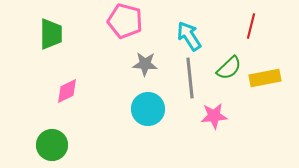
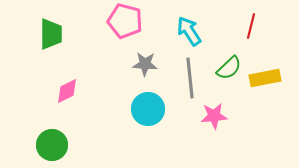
cyan arrow: moved 5 px up
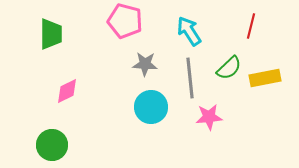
cyan circle: moved 3 px right, 2 px up
pink star: moved 5 px left, 1 px down
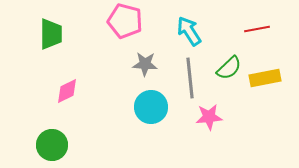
red line: moved 6 px right, 3 px down; rotated 65 degrees clockwise
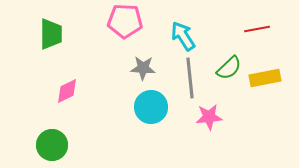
pink pentagon: rotated 12 degrees counterclockwise
cyan arrow: moved 6 px left, 5 px down
gray star: moved 2 px left, 4 px down
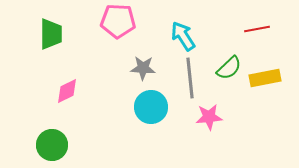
pink pentagon: moved 7 px left
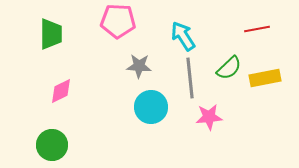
gray star: moved 4 px left, 2 px up
pink diamond: moved 6 px left
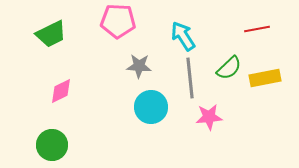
green trapezoid: rotated 64 degrees clockwise
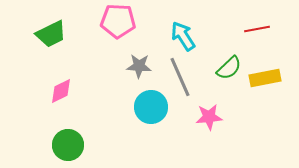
gray line: moved 10 px left, 1 px up; rotated 18 degrees counterclockwise
green circle: moved 16 px right
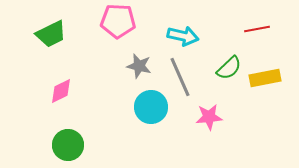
cyan arrow: rotated 136 degrees clockwise
gray star: rotated 10 degrees clockwise
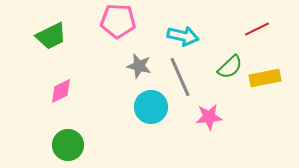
red line: rotated 15 degrees counterclockwise
green trapezoid: moved 2 px down
green semicircle: moved 1 px right, 1 px up
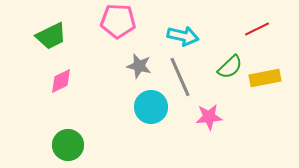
pink diamond: moved 10 px up
